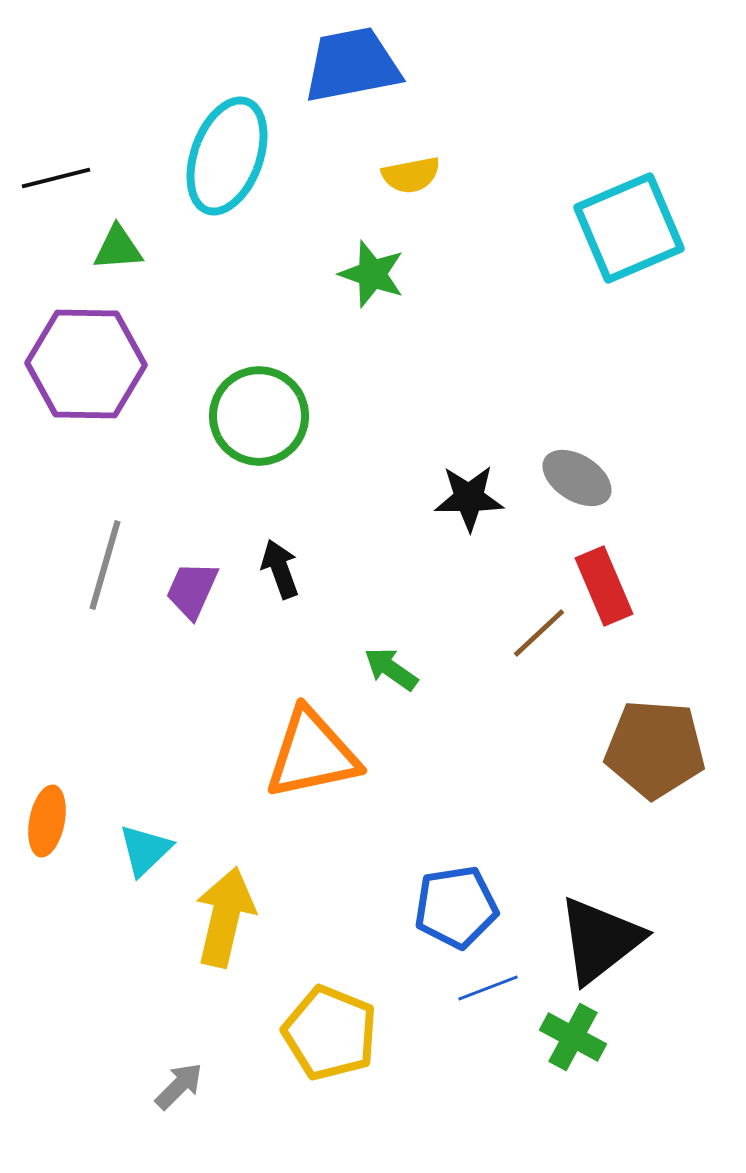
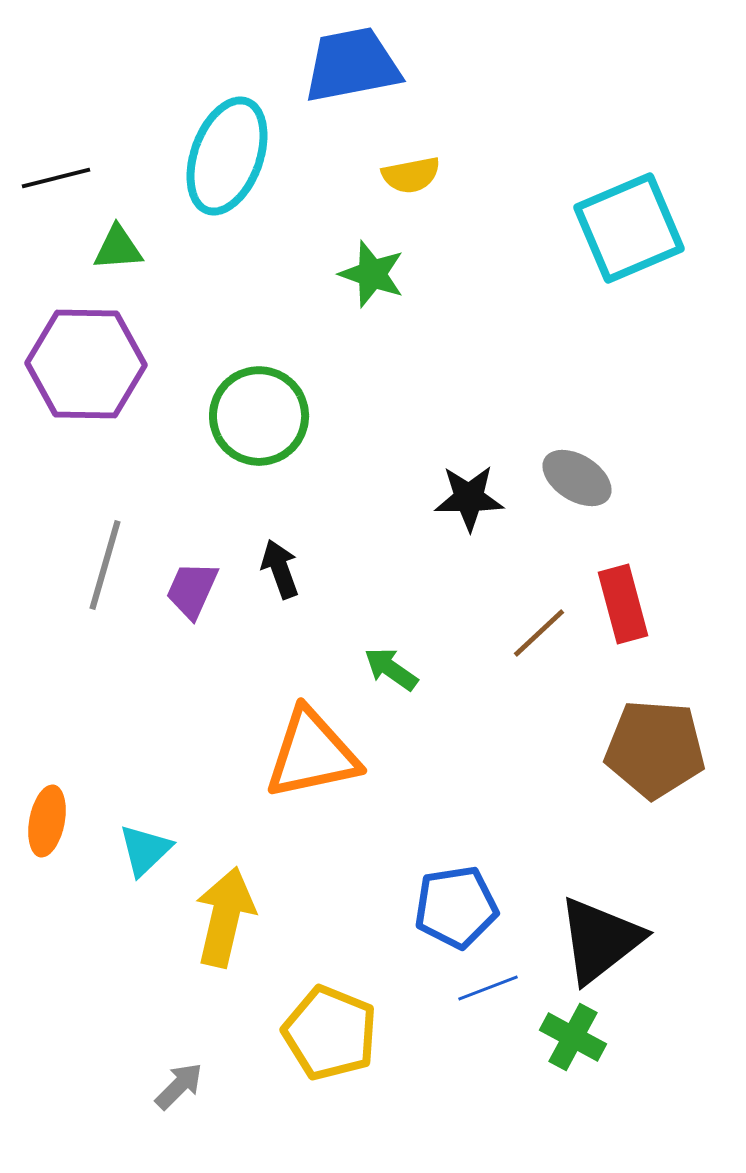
red rectangle: moved 19 px right, 18 px down; rotated 8 degrees clockwise
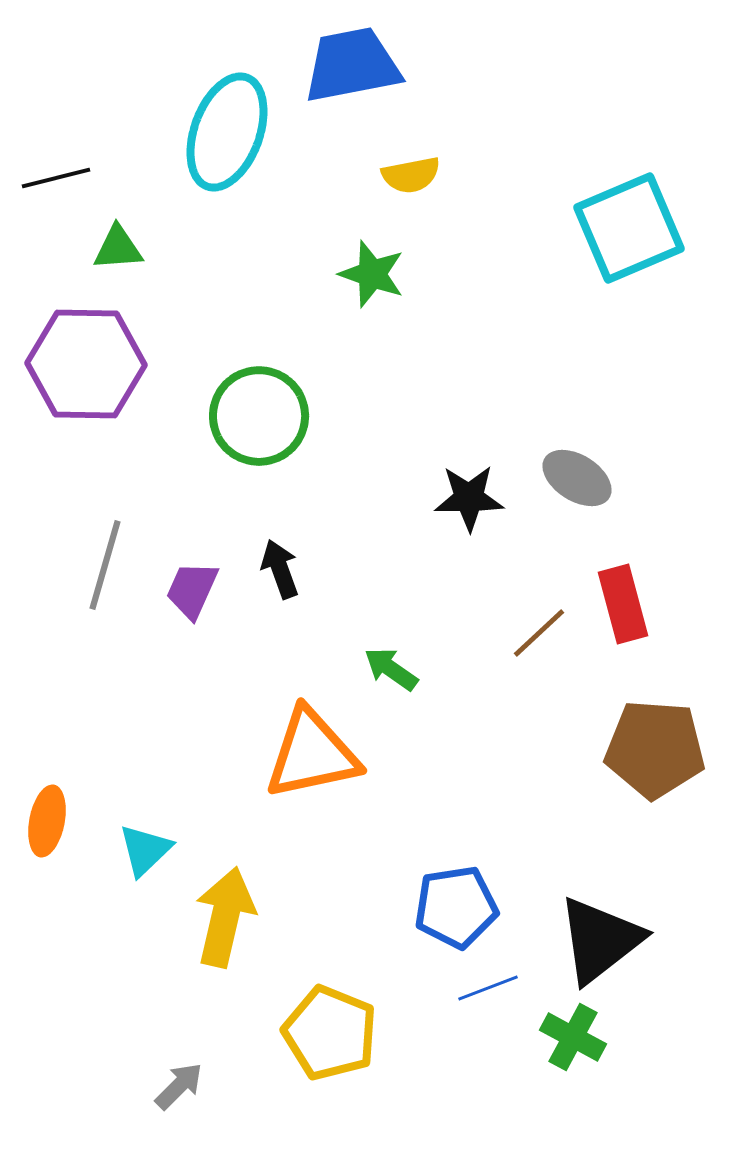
cyan ellipse: moved 24 px up
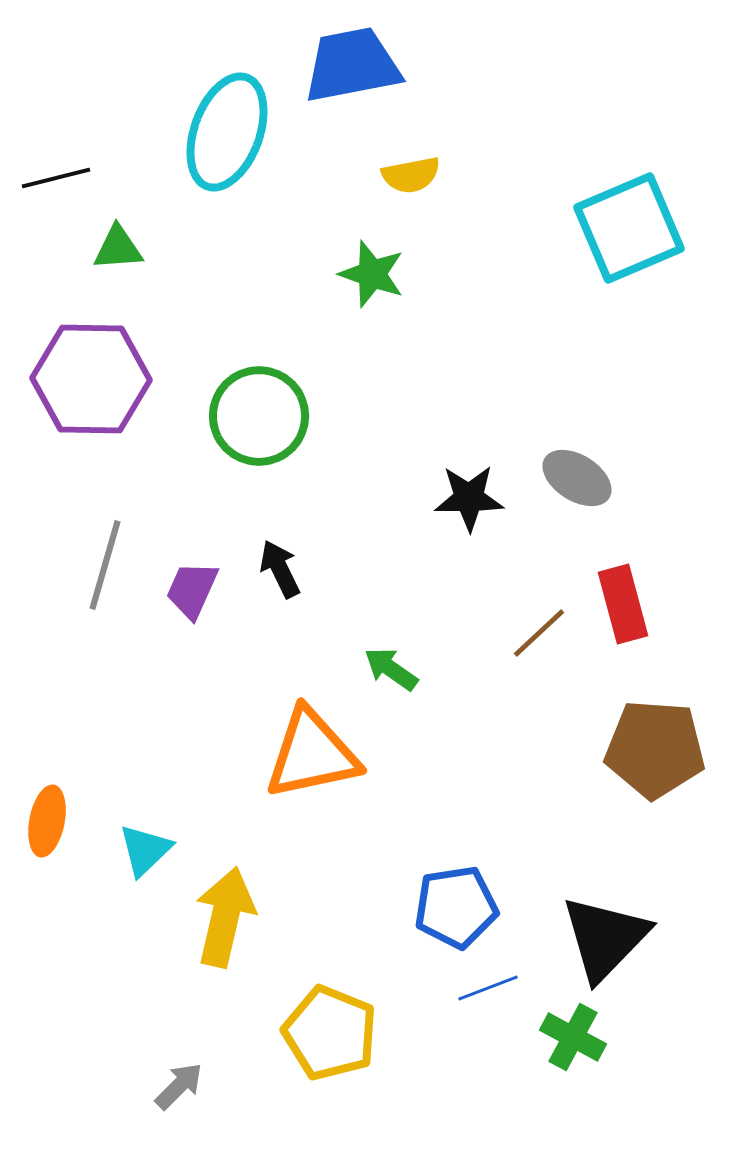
purple hexagon: moved 5 px right, 15 px down
black arrow: rotated 6 degrees counterclockwise
black triangle: moved 5 px right, 2 px up; rotated 8 degrees counterclockwise
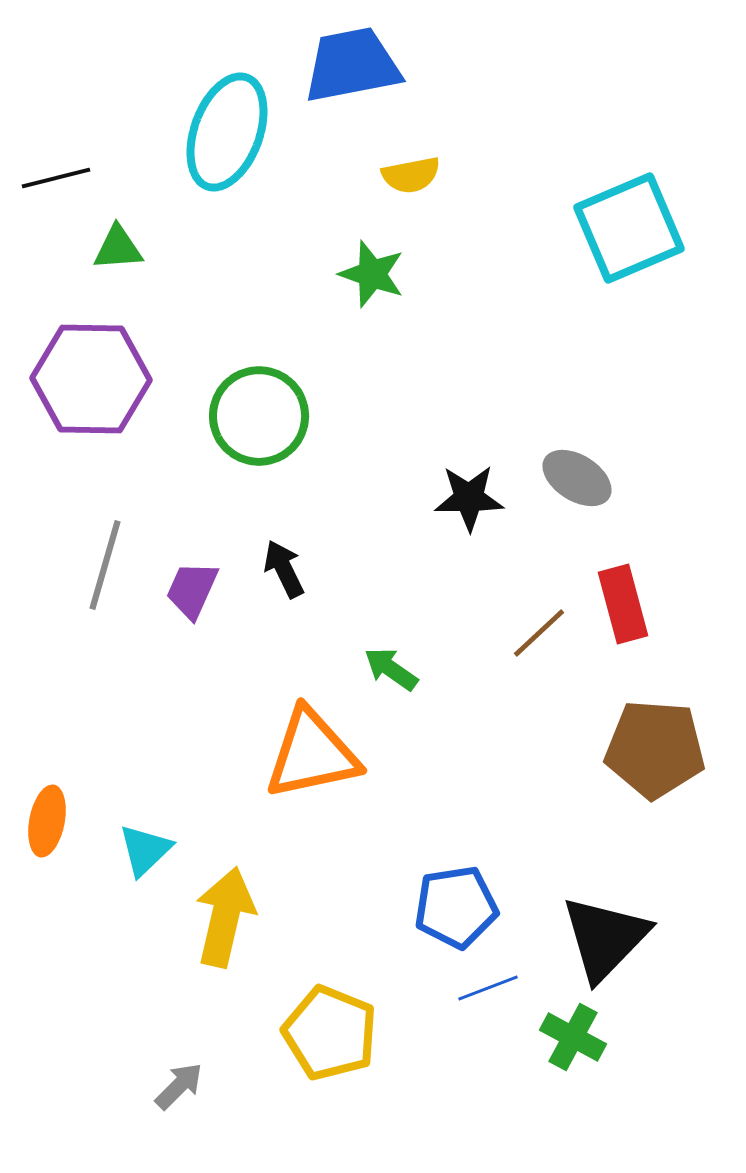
black arrow: moved 4 px right
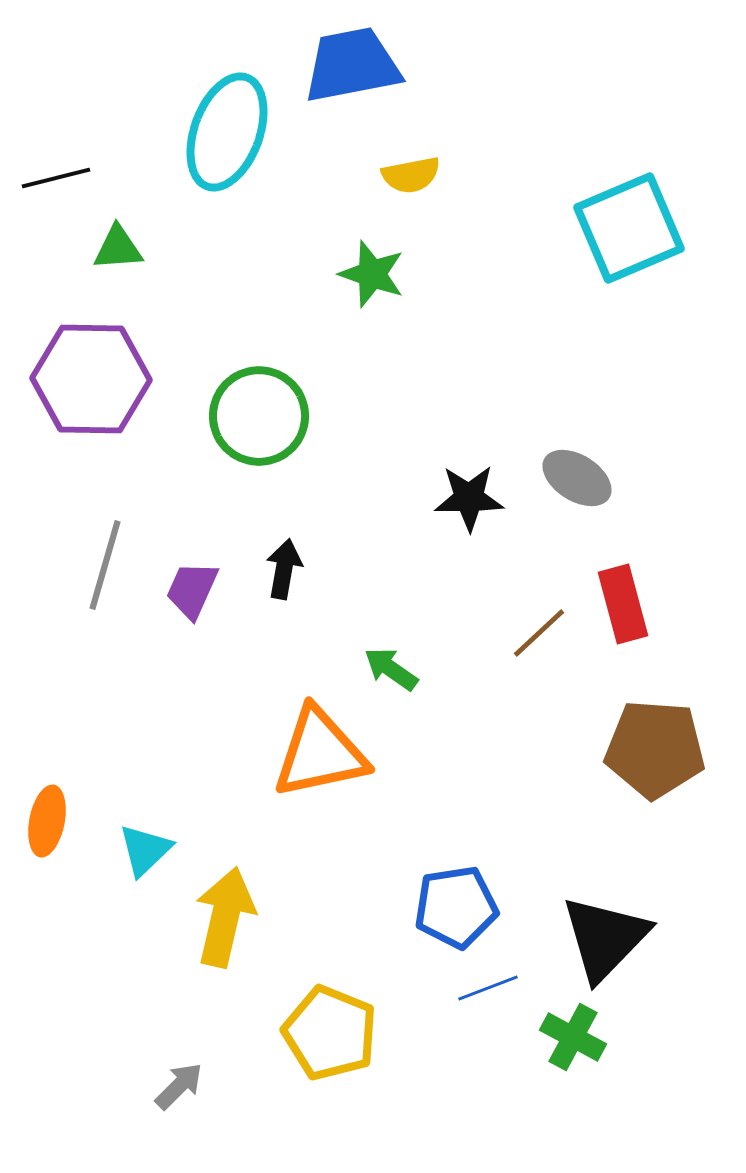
black arrow: rotated 36 degrees clockwise
orange triangle: moved 8 px right, 1 px up
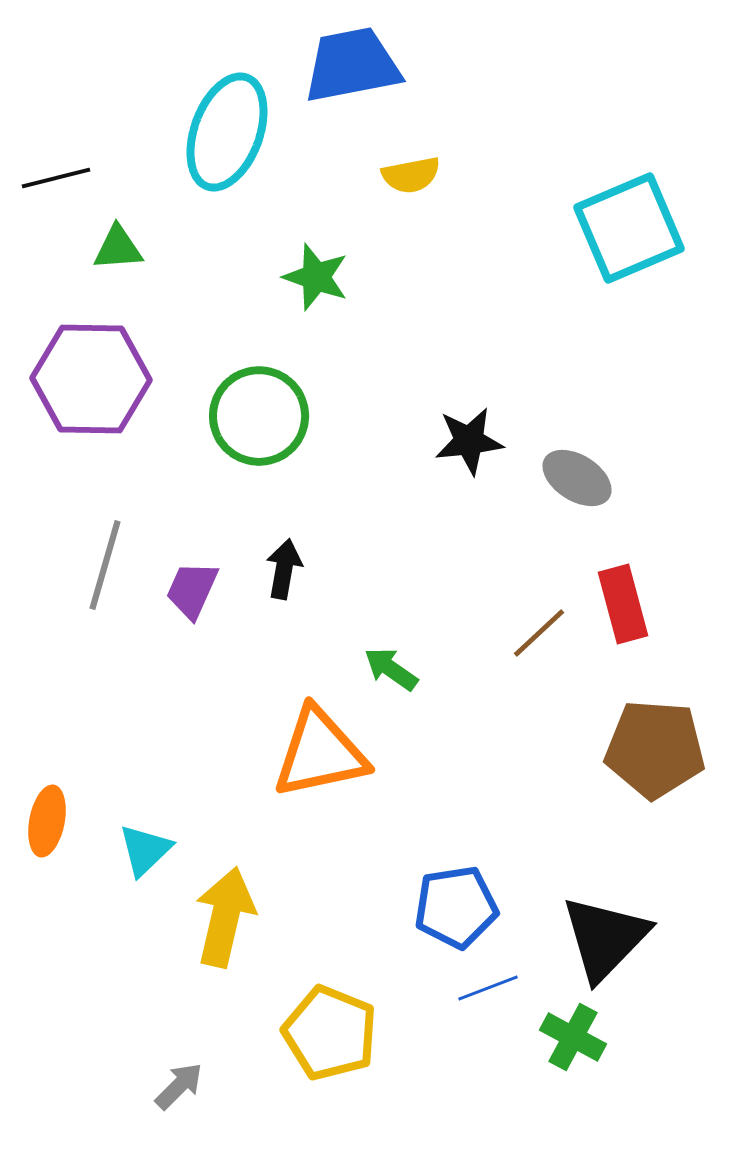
green star: moved 56 px left, 3 px down
black star: moved 57 px up; rotated 6 degrees counterclockwise
